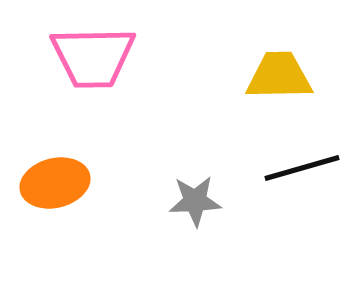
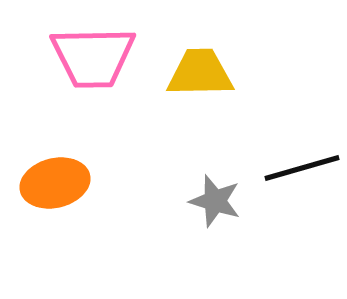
yellow trapezoid: moved 79 px left, 3 px up
gray star: moved 20 px right; rotated 20 degrees clockwise
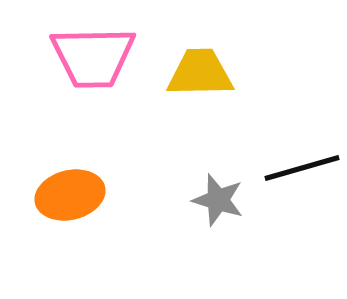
orange ellipse: moved 15 px right, 12 px down
gray star: moved 3 px right, 1 px up
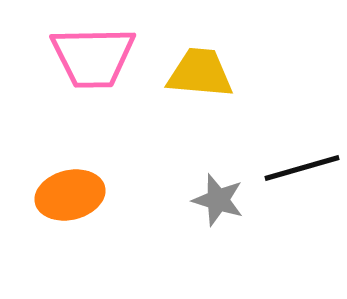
yellow trapezoid: rotated 6 degrees clockwise
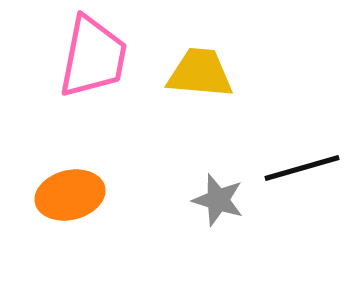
pink trapezoid: rotated 78 degrees counterclockwise
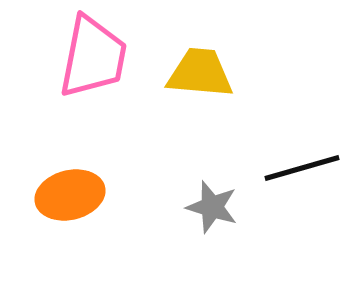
gray star: moved 6 px left, 7 px down
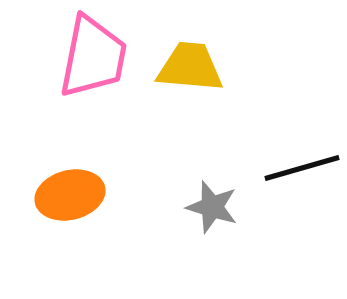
yellow trapezoid: moved 10 px left, 6 px up
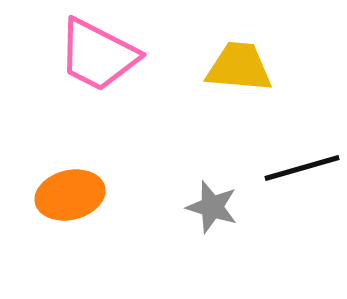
pink trapezoid: moved 5 px right, 2 px up; rotated 106 degrees clockwise
yellow trapezoid: moved 49 px right
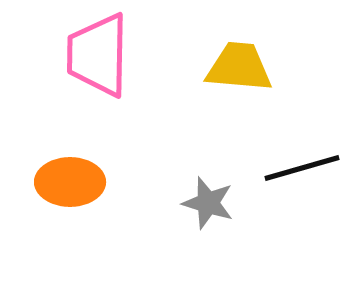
pink trapezoid: rotated 64 degrees clockwise
orange ellipse: moved 13 px up; rotated 14 degrees clockwise
gray star: moved 4 px left, 4 px up
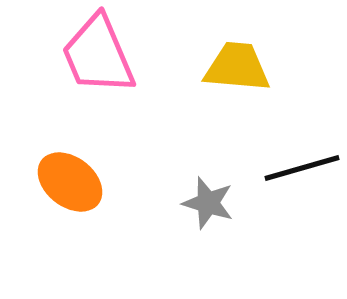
pink trapezoid: rotated 24 degrees counterclockwise
yellow trapezoid: moved 2 px left
orange ellipse: rotated 38 degrees clockwise
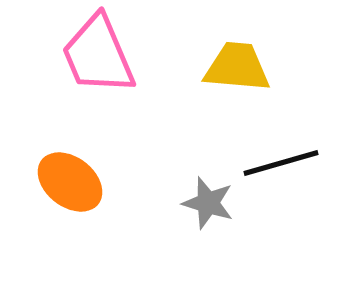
black line: moved 21 px left, 5 px up
